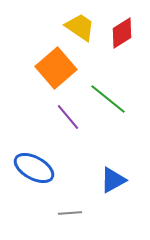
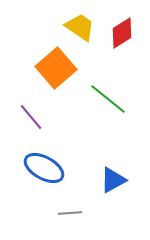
purple line: moved 37 px left
blue ellipse: moved 10 px right
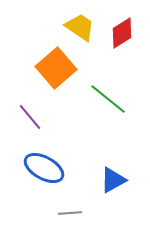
purple line: moved 1 px left
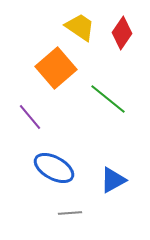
red diamond: rotated 24 degrees counterclockwise
blue ellipse: moved 10 px right
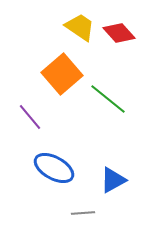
red diamond: moved 3 px left; rotated 76 degrees counterclockwise
orange square: moved 6 px right, 6 px down
gray line: moved 13 px right
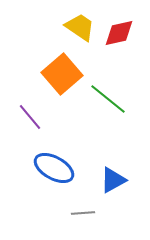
red diamond: rotated 60 degrees counterclockwise
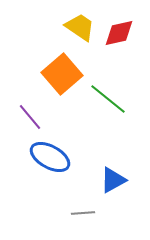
blue ellipse: moved 4 px left, 11 px up
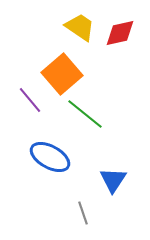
red diamond: moved 1 px right
green line: moved 23 px left, 15 px down
purple line: moved 17 px up
blue triangle: rotated 28 degrees counterclockwise
gray line: rotated 75 degrees clockwise
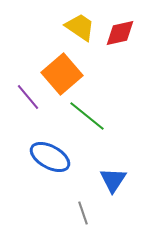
purple line: moved 2 px left, 3 px up
green line: moved 2 px right, 2 px down
